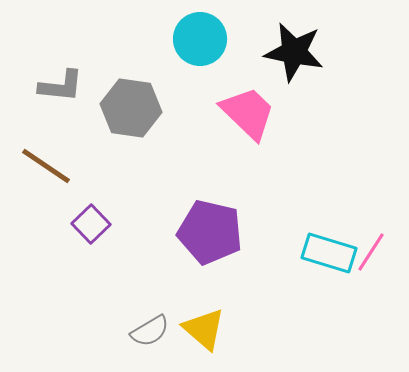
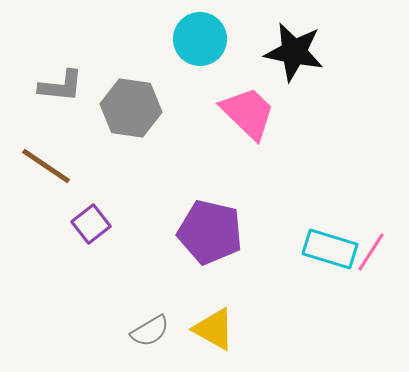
purple square: rotated 6 degrees clockwise
cyan rectangle: moved 1 px right, 4 px up
yellow triangle: moved 10 px right; rotated 12 degrees counterclockwise
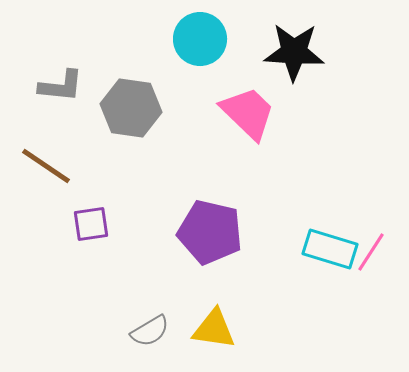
black star: rotated 8 degrees counterclockwise
purple square: rotated 30 degrees clockwise
yellow triangle: rotated 21 degrees counterclockwise
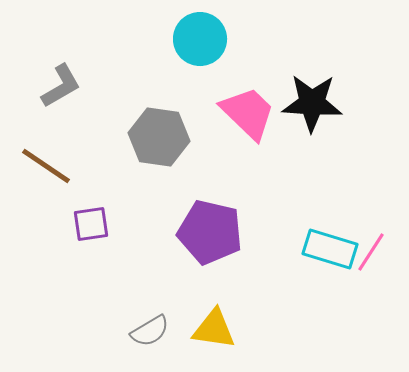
black star: moved 18 px right, 51 px down
gray L-shape: rotated 36 degrees counterclockwise
gray hexagon: moved 28 px right, 29 px down
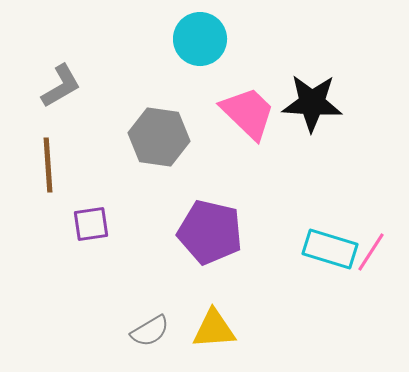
brown line: moved 2 px right, 1 px up; rotated 52 degrees clockwise
yellow triangle: rotated 12 degrees counterclockwise
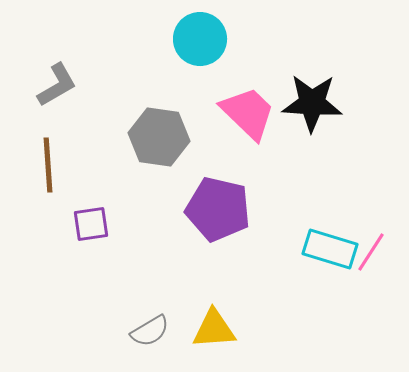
gray L-shape: moved 4 px left, 1 px up
purple pentagon: moved 8 px right, 23 px up
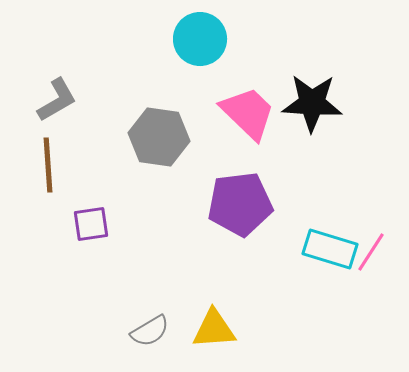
gray L-shape: moved 15 px down
purple pentagon: moved 22 px right, 5 px up; rotated 20 degrees counterclockwise
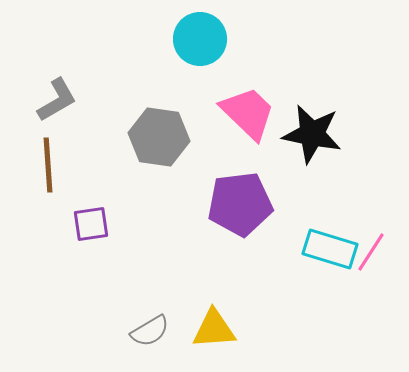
black star: moved 31 px down; rotated 8 degrees clockwise
